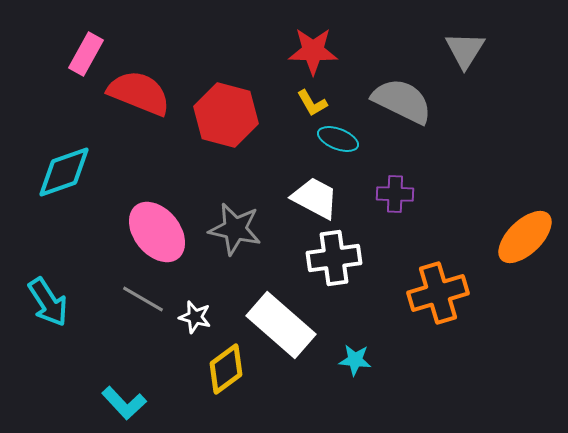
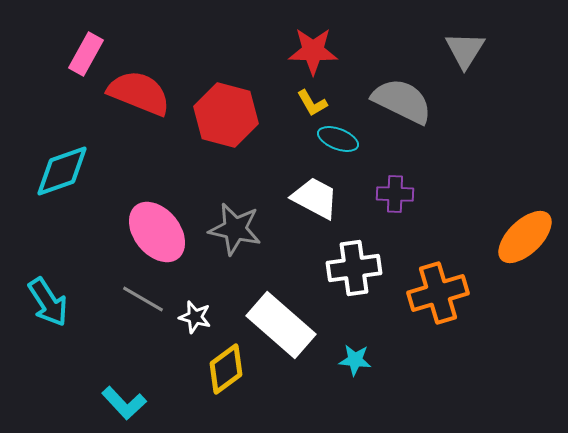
cyan diamond: moved 2 px left, 1 px up
white cross: moved 20 px right, 10 px down
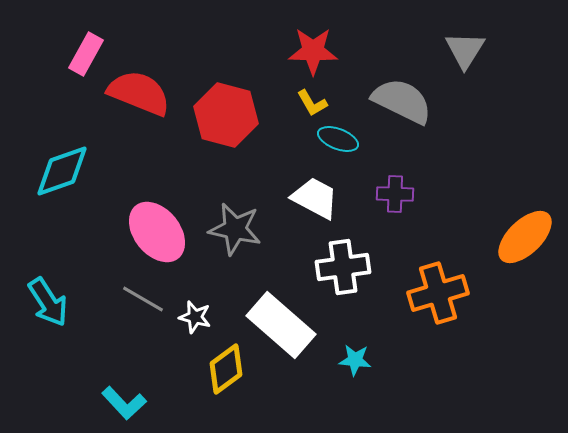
white cross: moved 11 px left, 1 px up
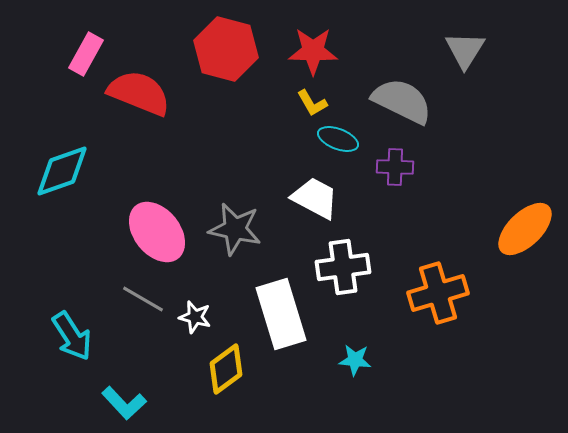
red hexagon: moved 66 px up
purple cross: moved 27 px up
orange ellipse: moved 8 px up
cyan arrow: moved 24 px right, 34 px down
white rectangle: moved 11 px up; rotated 32 degrees clockwise
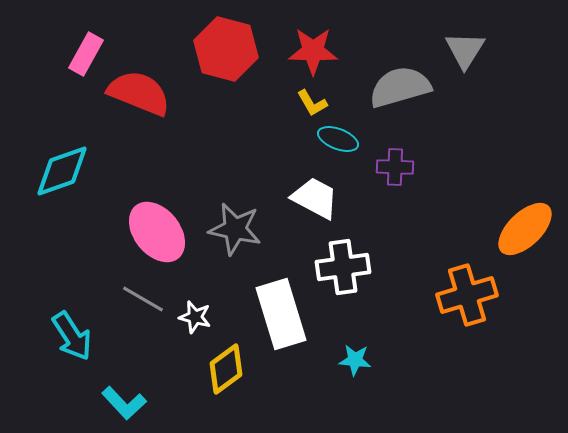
gray semicircle: moved 2 px left, 14 px up; rotated 42 degrees counterclockwise
orange cross: moved 29 px right, 2 px down
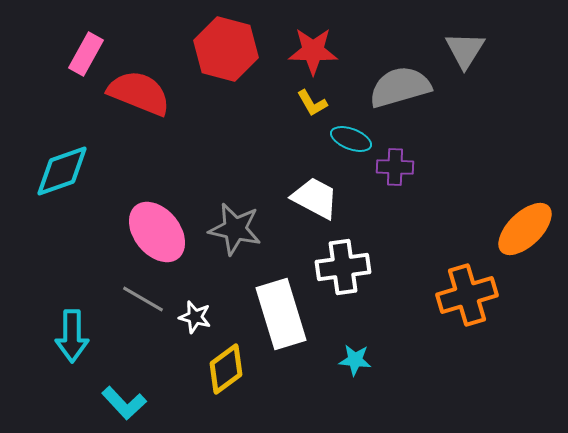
cyan ellipse: moved 13 px right
cyan arrow: rotated 33 degrees clockwise
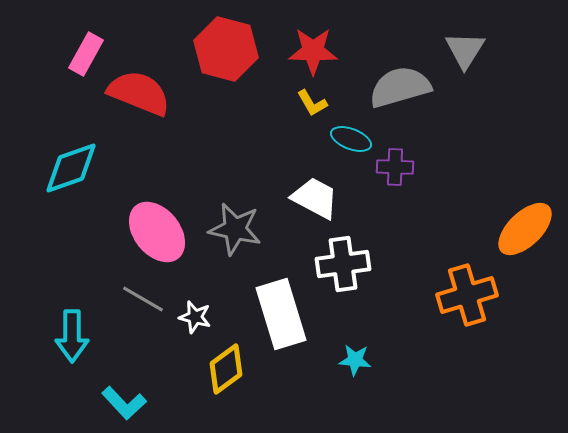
cyan diamond: moved 9 px right, 3 px up
white cross: moved 3 px up
